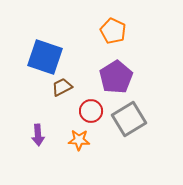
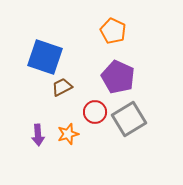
purple pentagon: moved 2 px right; rotated 16 degrees counterclockwise
red circle: moved 4 px right, 1 px down
orange star: moved 11 px left, 6 px up; rotated 20 degrees counterclockwise
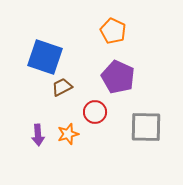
gray square: moved 17 px right, 8 px down; rotated 32 degrees clockwise
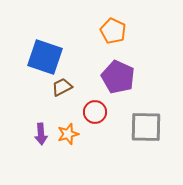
purple arrow: moved 3 px right, 1 px up
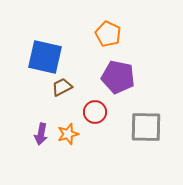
orange pentagon: moved 5 px left, 3 px down
blue square: rotated 6 degrees counterclockwise
purple pentagon: rotated 12 degrees counterclockwise
purple arrow: rotated 15 degrees clockwise
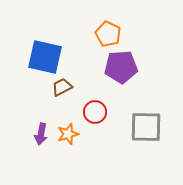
purple pentagon: moved 3 px right, 10 px up; rotated 16 degrees counterclockwise
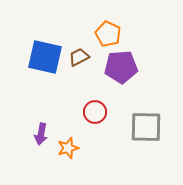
brown trapezoid: moved 17 px right, 30 px up
orange star: moved 14 px down
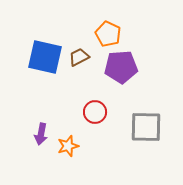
orange star: moved 2 px up
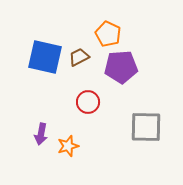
red circle: moved 7 px left, 10 px up
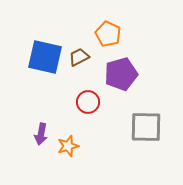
purple pentagon: moved 7 px down; rotated 12 degrees counterclockwise
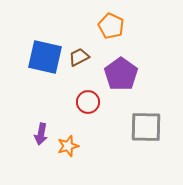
orange pentagon: moved 3 px right, 8 px up
purple pentagon: rotated 20 degrees counterclockwise
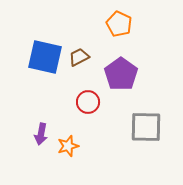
orange pentagon: moved 8 px right, 2 px up
